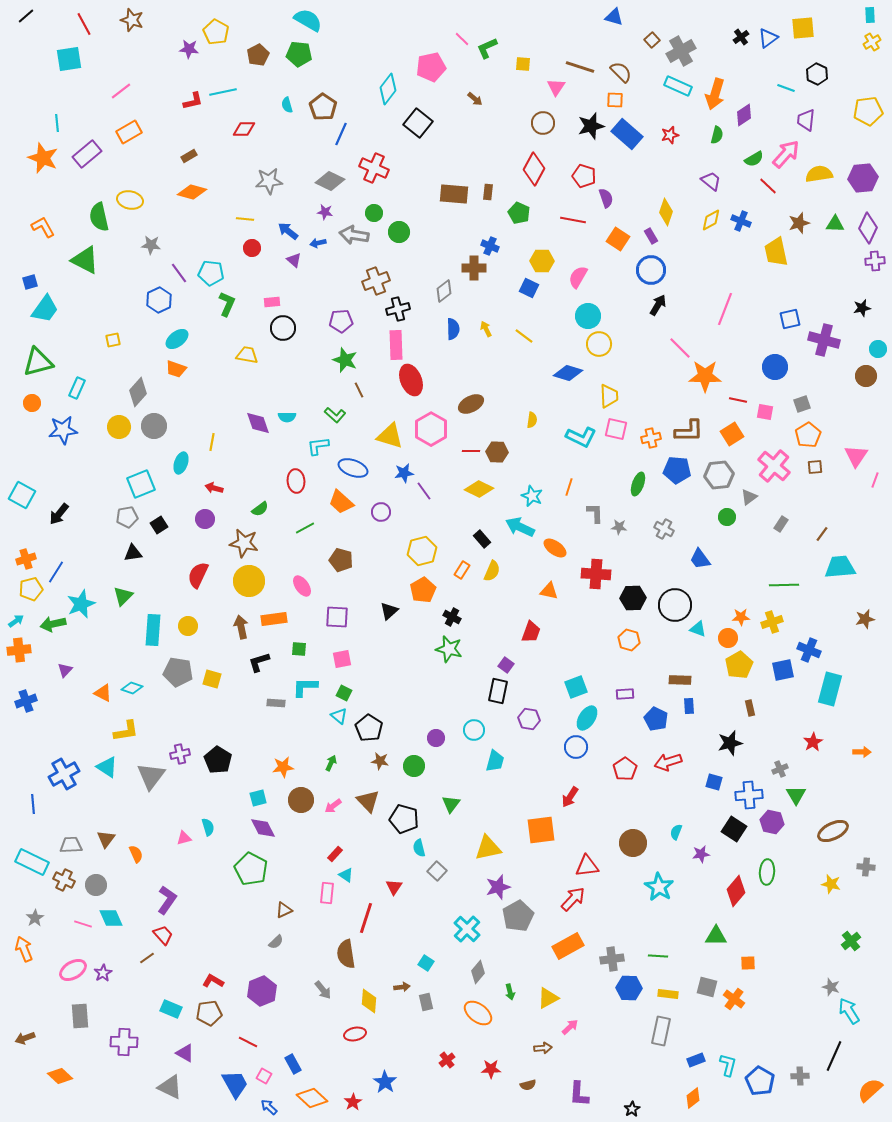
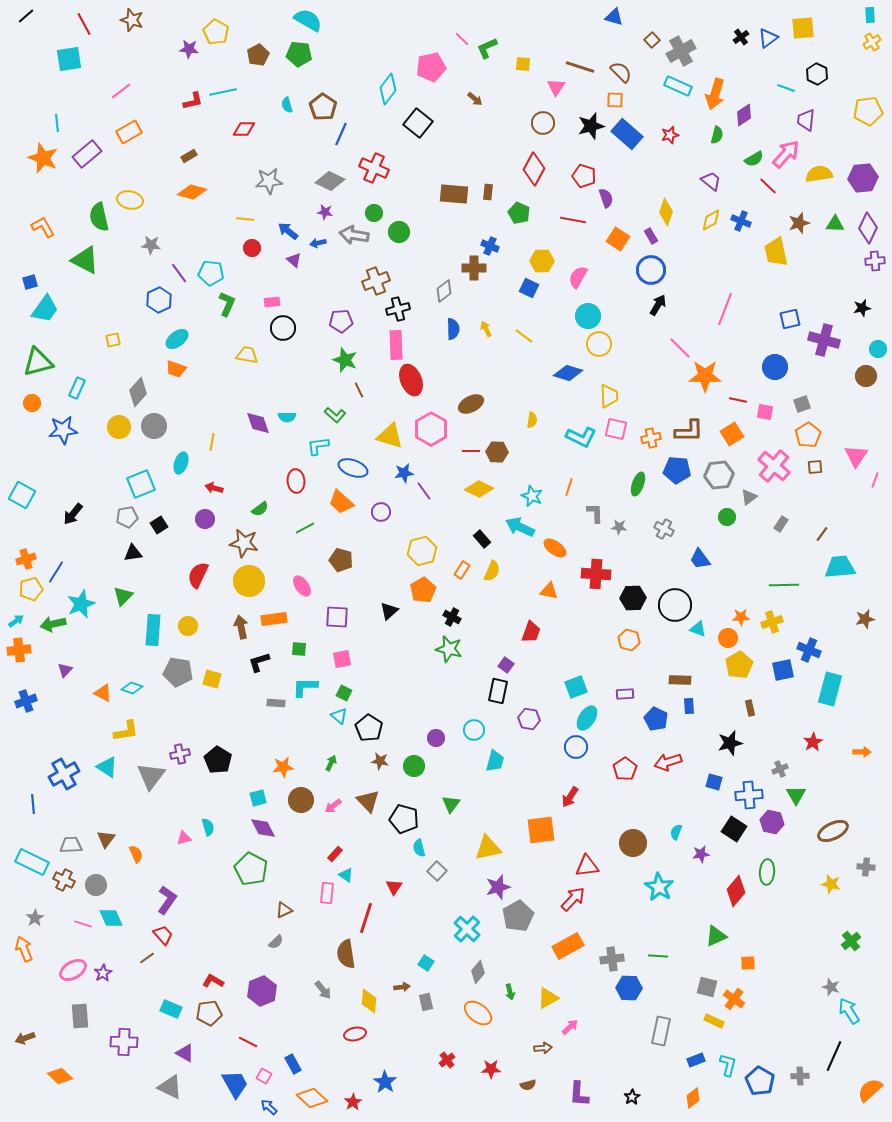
black arrow at (59, 514): moved 14 px right
green triangle at (716, 936): rotated 25 degrees counterclockwise
yellow rectangle at (668, 994): moved 46 px right, 27 px down; rotated 18 degrees clockwise
black star at (632, 1109): moved 12 px up
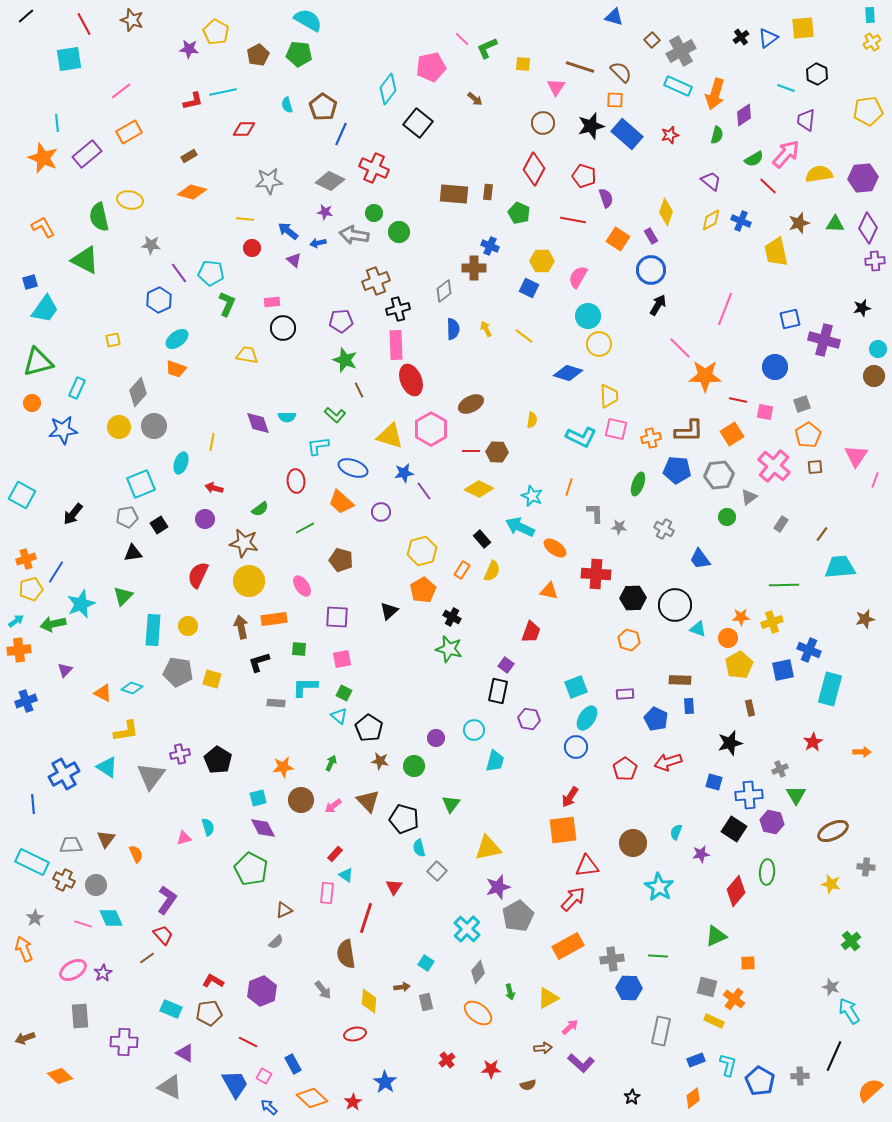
brown circle at (866, 376): moved 8 px right
orange square at (541, 830): moved 22 px right
purple L-shape at (579, 1094): moved 2 px right, 31 px up; rotated 52 degrees counterclockwise
